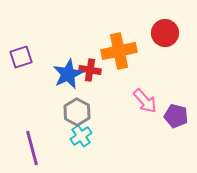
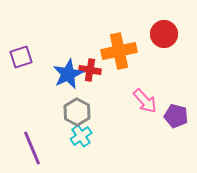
red circle: moved 1 px left, 1 px down
purple line: rotated 8 degrees counterclockwise
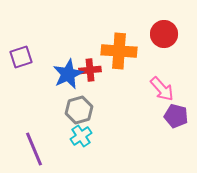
orange cross: rotated 16 degrees clockwise
red cross: rotated 15 degrees counterclockwise
pink arrow: moved 17 px right, 12 px up
gray hexagon: moved 2 px right, 2 px up; rotated 16 degrees clockwise
purple line: moved 2 px right, 1 px down
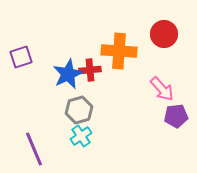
purple pentagon: rotated 20 degrees counterclockwise
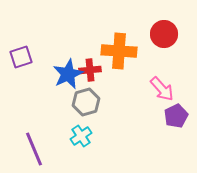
gray hexagon: moved 7 px right, 8 px up
purple pentagon: rotated 20 degrees counterclockwise
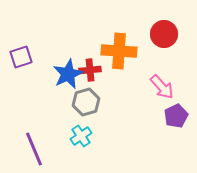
pink arrow: moved 2 px up
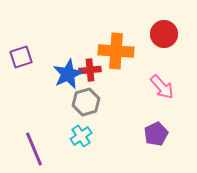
orange cross: moved 3 px left
purple pentagon: moved 20 px left, 18 px down
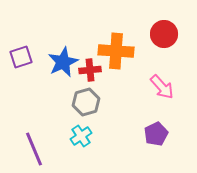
blue star: moved 5 px left, 12 px up
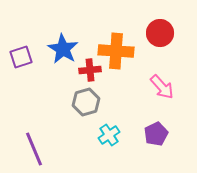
red circle: moved 4 px left, 1 px up
blue star: moved 13 px up; rotated 16 degrees counterclockwise
cyan cross: moved 28 px right, 1 px up
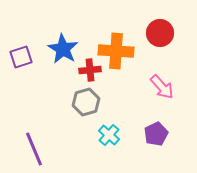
cyan cross: rotated 15 degrees counterclockwise
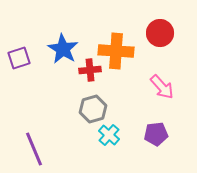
purple square: moved 2 px left, 1 px down
gray hexagon: moved 7 px right, 7 px down
purple pentagon: rotated 20 degrees clockwise
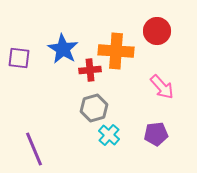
red circle: moved 3 px left, 2 px up
purple square: rotated 25 degrees clockwise
gray hexagon: moved 1 px right, 1 px up
